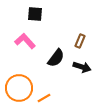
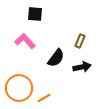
black arrow: rotated 30 degrees counterclockwise
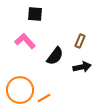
black semicircle: moved 1 px left, 2 px up
orange circle: moved 1 px right, 2 px down
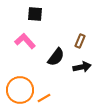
black semicircle: moved 1 px right, 1 px down
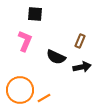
pink L-shape: rotated 65 degrees clockwise
black semicircle: rotated 78 degrees clockwise
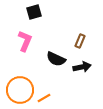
black square: moved 1 px left, 2 px up; rotated 21 degrees counterclockwise
black semicircle: moved 2 px down
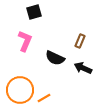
black semicircle: moved 1 px left, 1 px up
black arrow: moved 1 px right, 1 px down; rotated 144 degrees counterclockwise
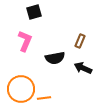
black semicircle: rotated 36 degrees counterclockwise
orange circle: moved 1 px right, 1 px up
orange line: rotated 24 degrees clockwise
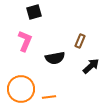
black arrow: moved 8 px right, 2 px up; rotated 114 degrees clockwise
orange line: moved 5 px right, 1 px up
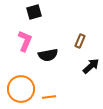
black semicircle: moved 7 px left, 3 px up
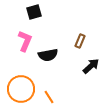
orange line: rotated 64 degrees clockwise
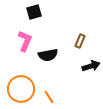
black arrow: rotated 24 degrees clockwise
